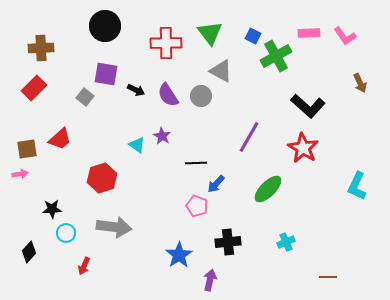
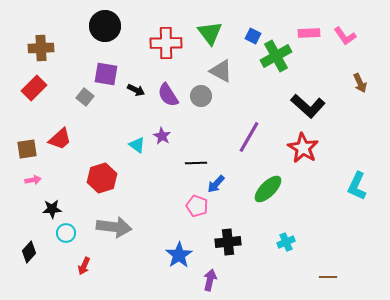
pink arrow: moved 13 px right, 6 px down
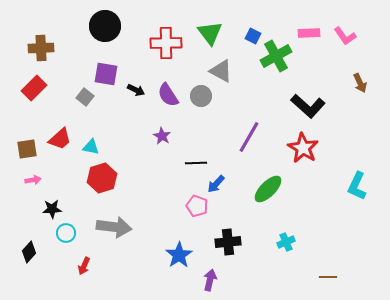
cyan triangle: moved 46 px left, 2 px down; rotated 24 degrees counterclockwise
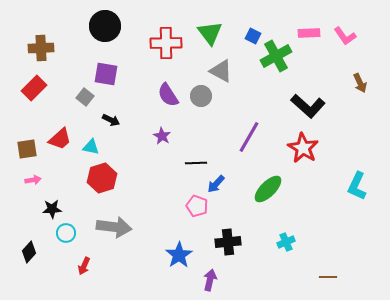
black arrow: moved 25 px left, 30 px down
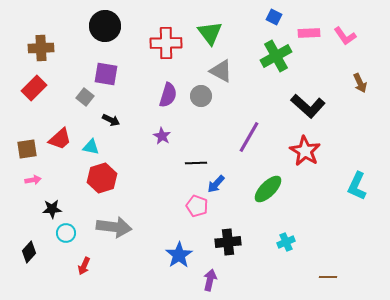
blue square: moved 21 px right, 19 px up
purple semicircle: rotated 130 degrees counterclockwise
red star: moved 2 px right, 3 px down
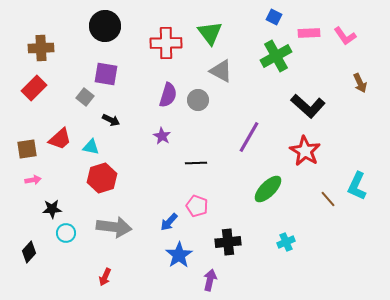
gray circle: moved 3 px left, 4 px down
blue arrow: moved 47 px left, 38 px down
red arrow: moved 21 px right, 11 px down
brown line: moved 78 px up; rotated 48 degrees clockwise
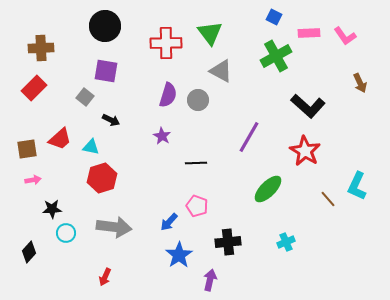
purple square: moved 3 px up
